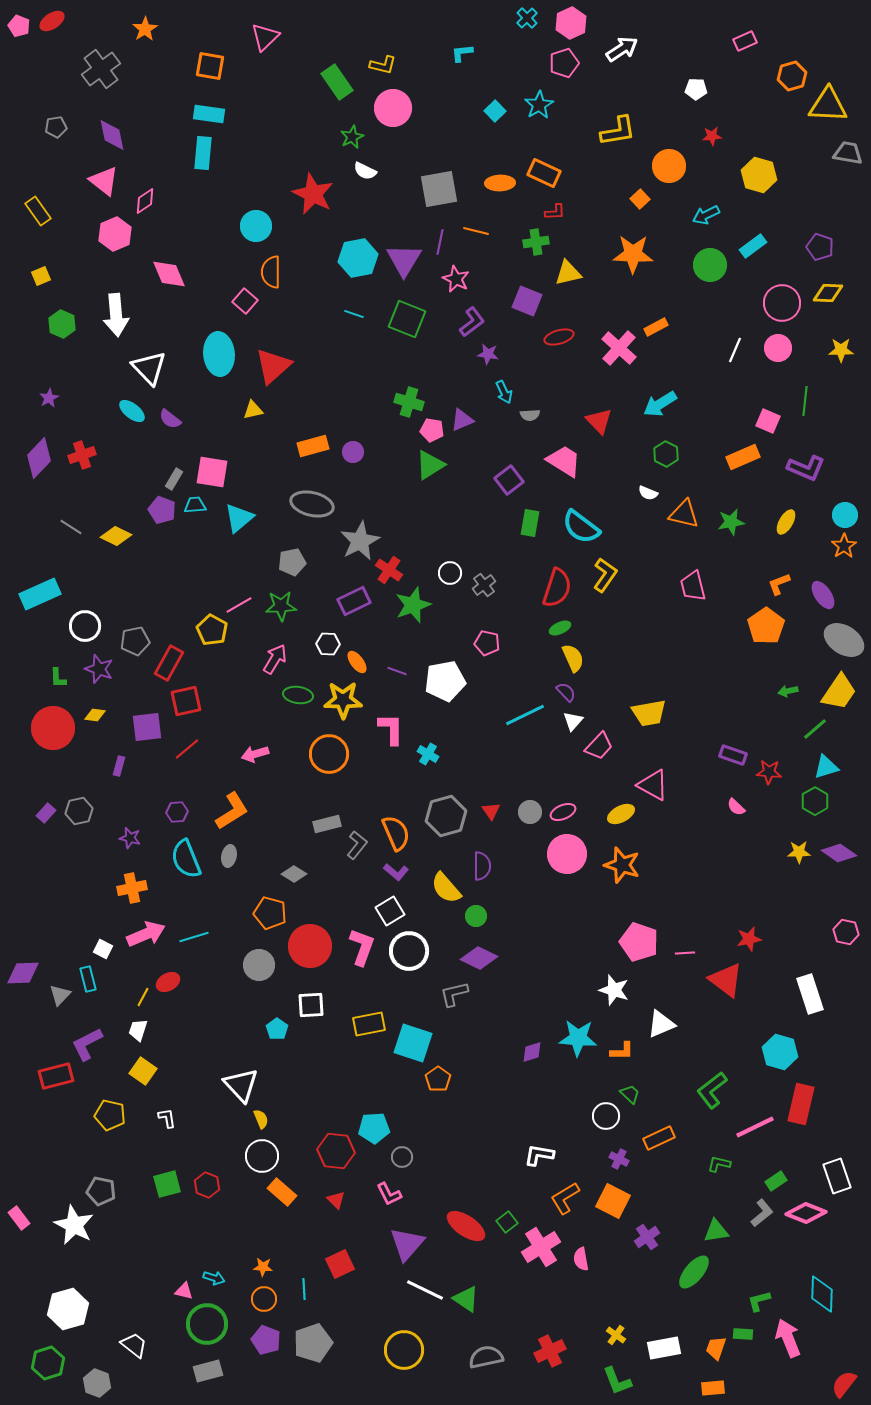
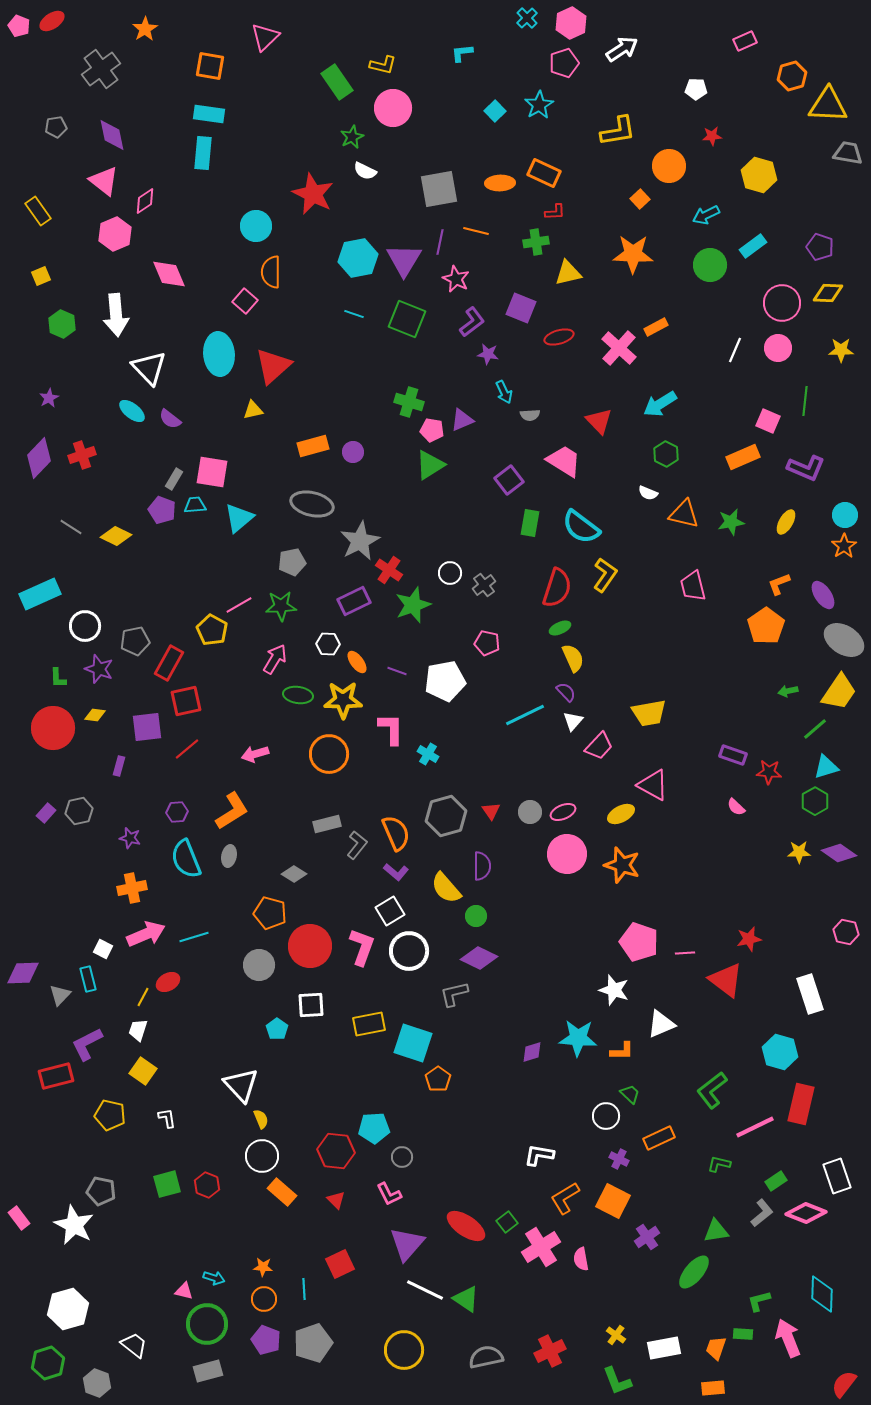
purple square at (527, 301): moved 6 px left, 7 px down
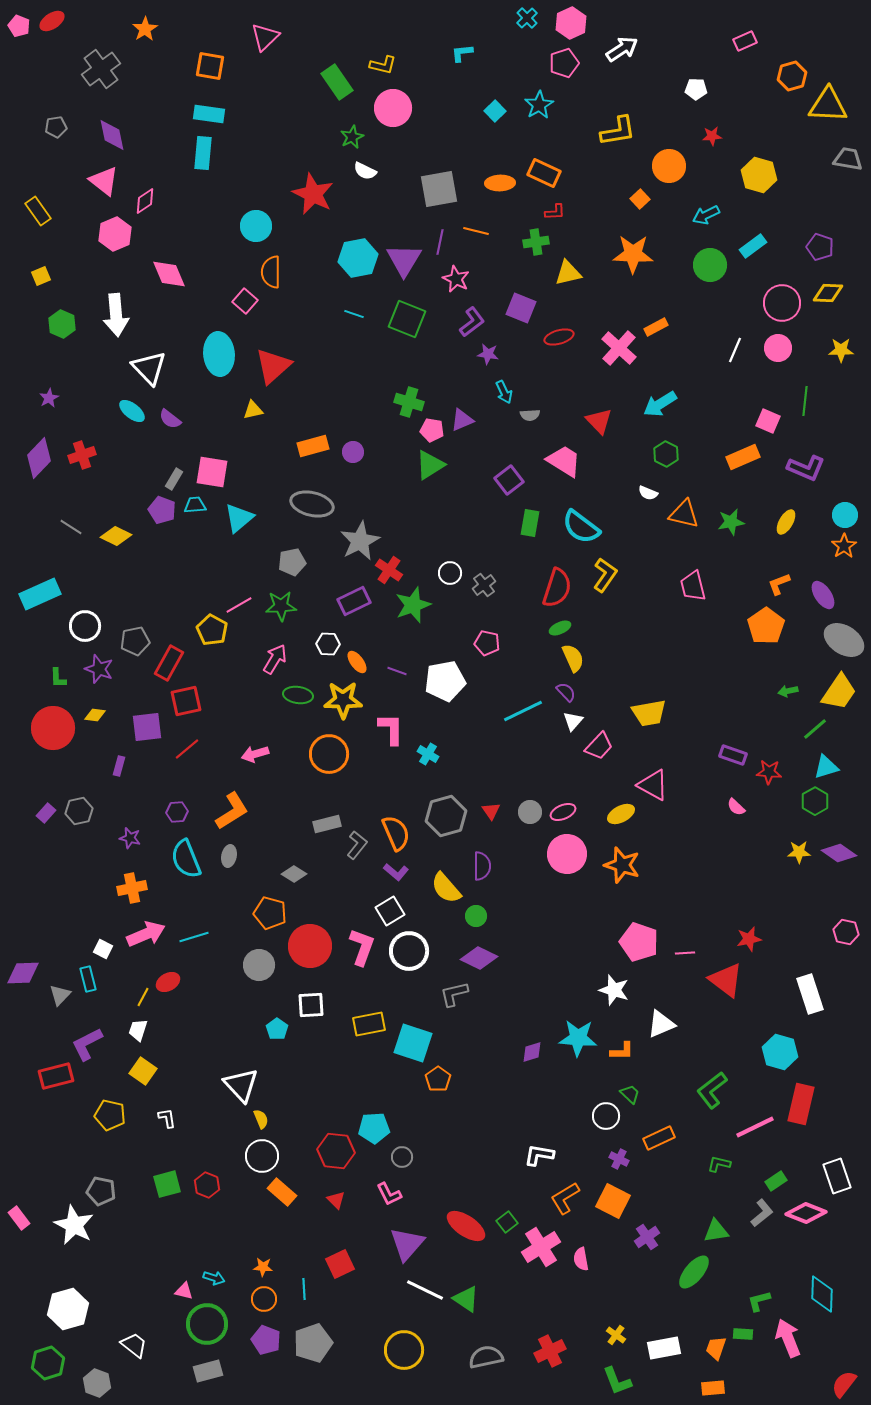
gray trapezoid at (848, 153): moved 6 px down
cyan line at (525, 715): moved 2 px left, 4 px up
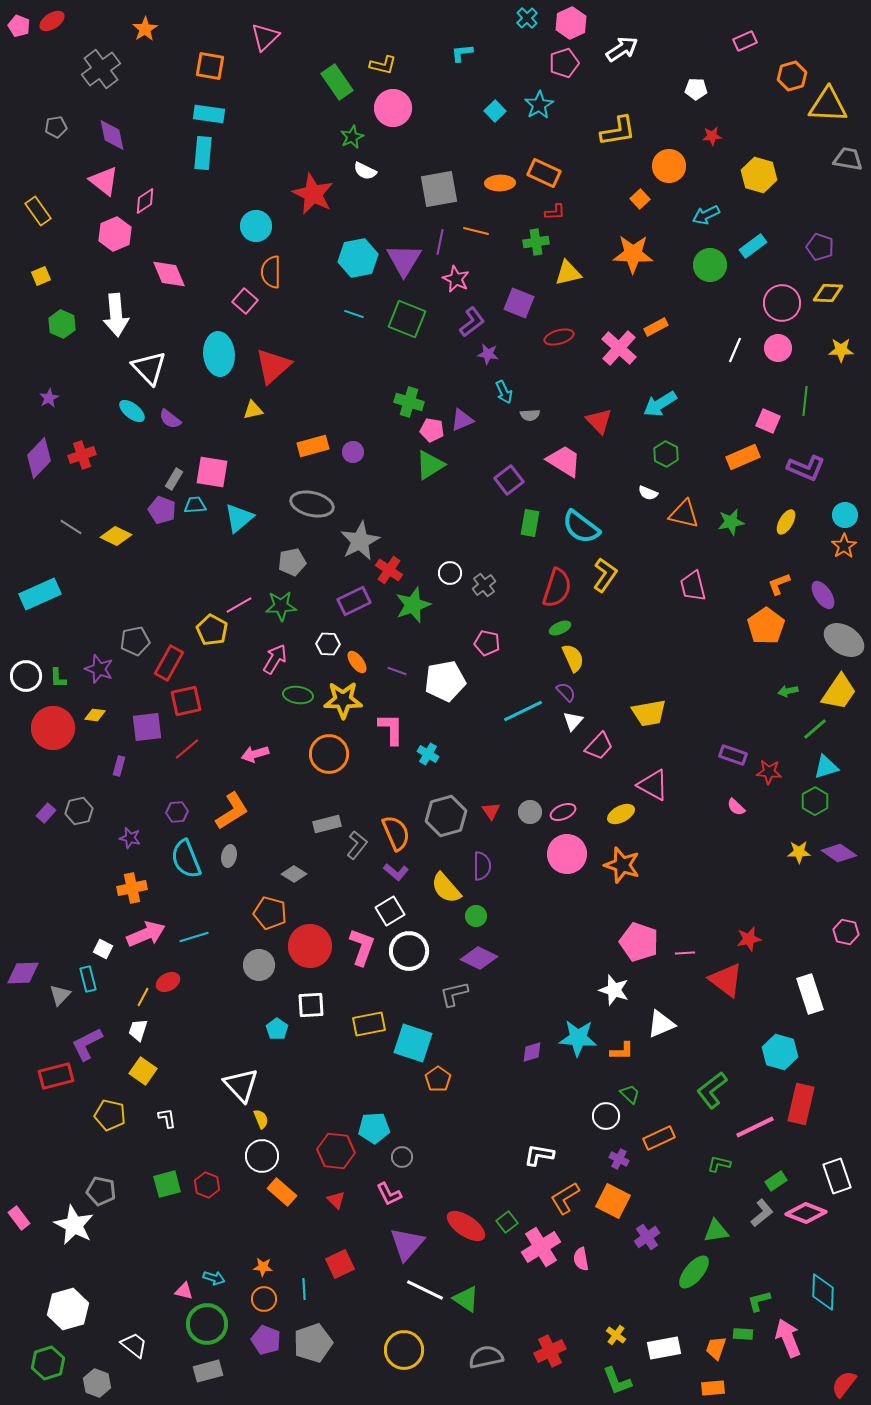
purple square at (521, 308): moved 2 px left, 5 px up
white circle at (85, 626): moved 59 px left, 50 px down
cyan diamond at (822, 1294): moved 1 px right, 2 px up
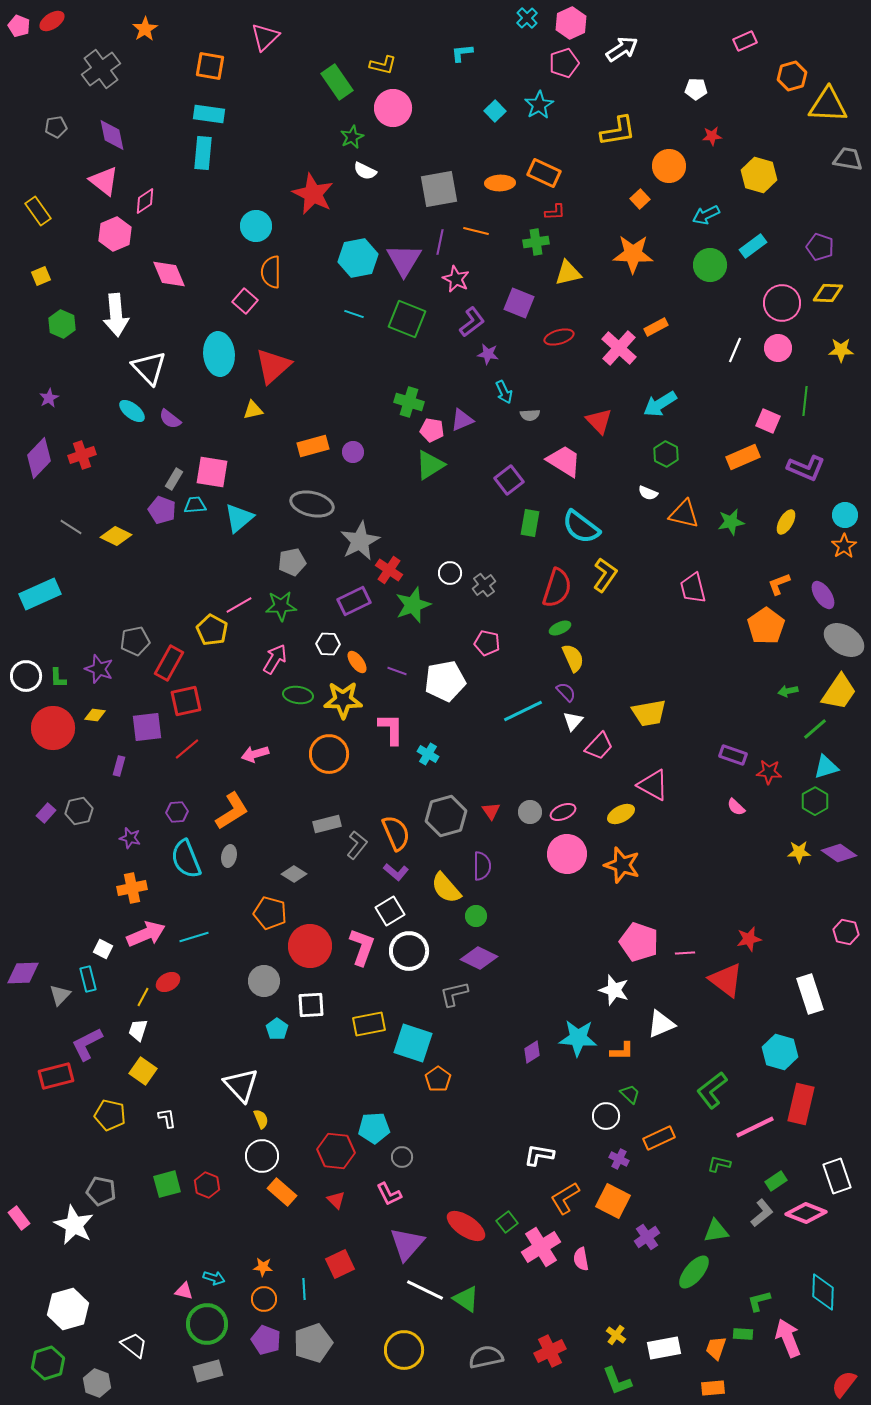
pink trapezoid at (693, 586): moved 2 px down
gray circle at (259, 965): moved 5 px right, 16 px down
purple diamond at (532, 1052): rotated 15 degrees counterclockwise
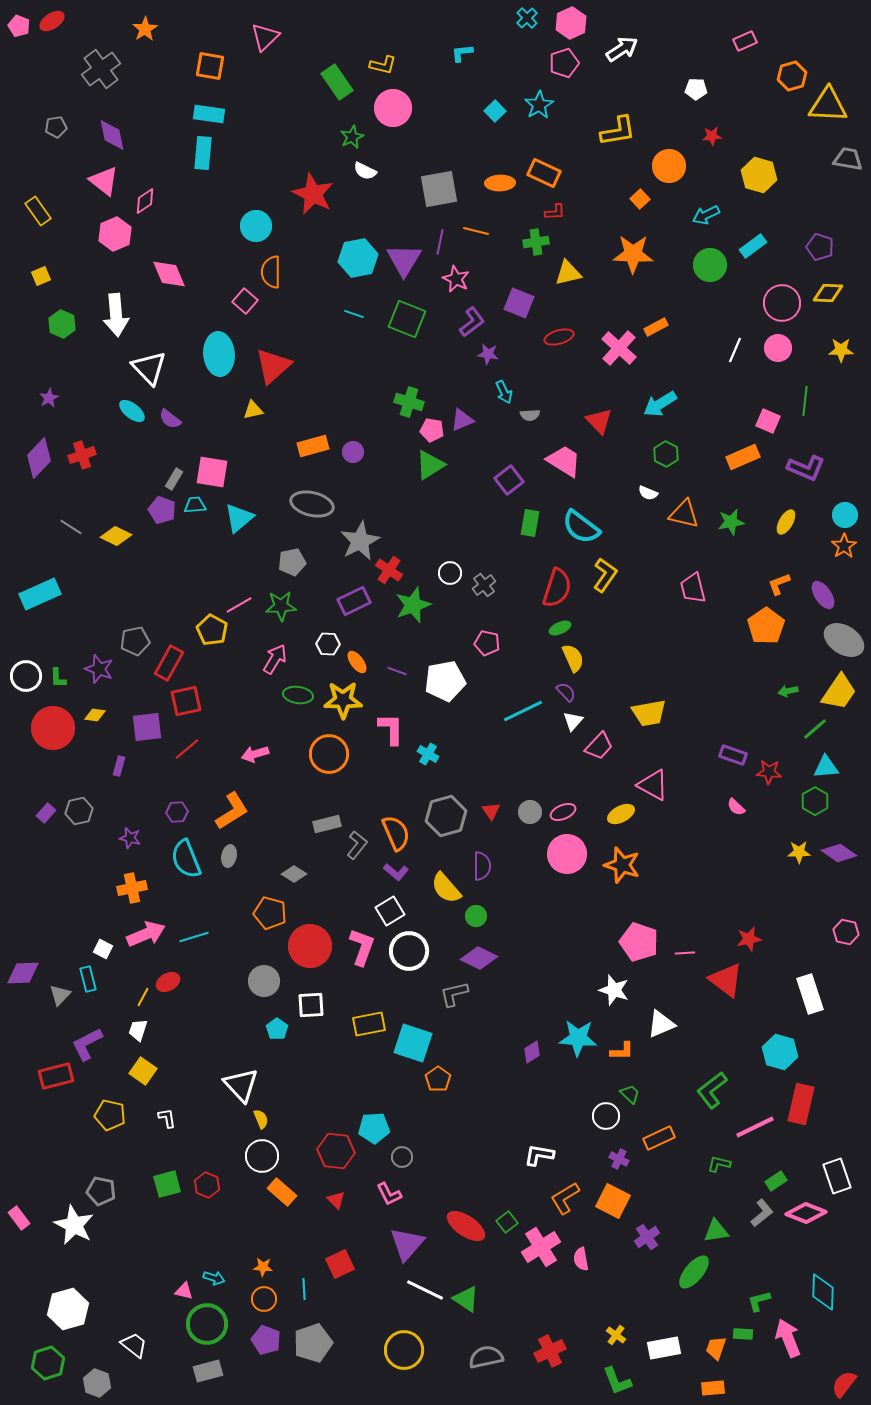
cyan triangle at (826, 767): rotated 12 degrees clockwise
